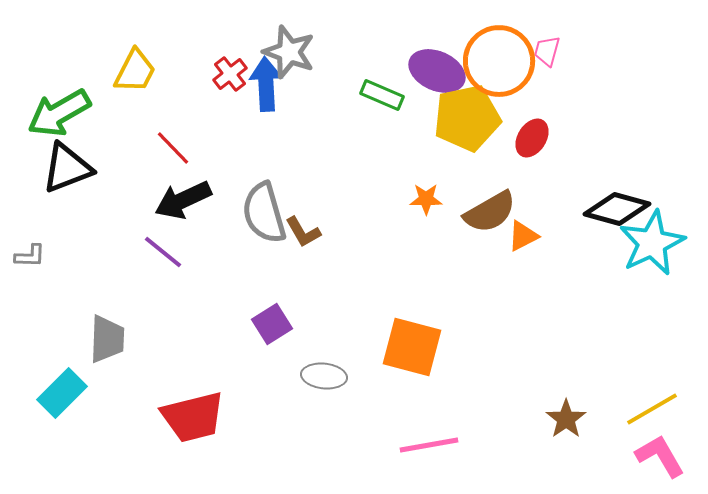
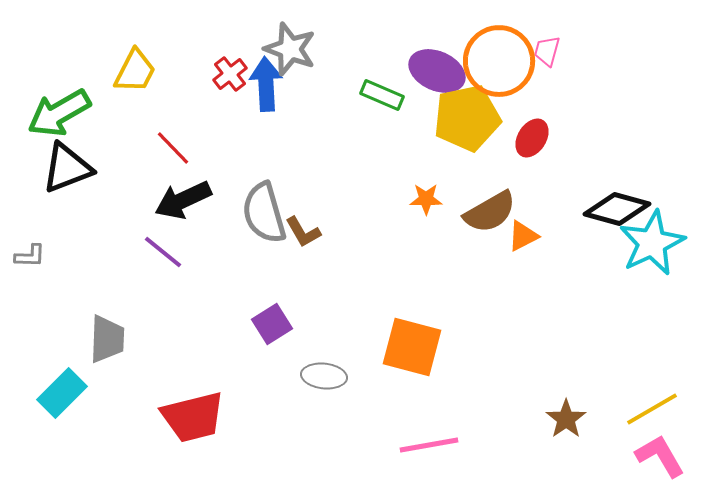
gray star: moved 1 px right, 3 px up
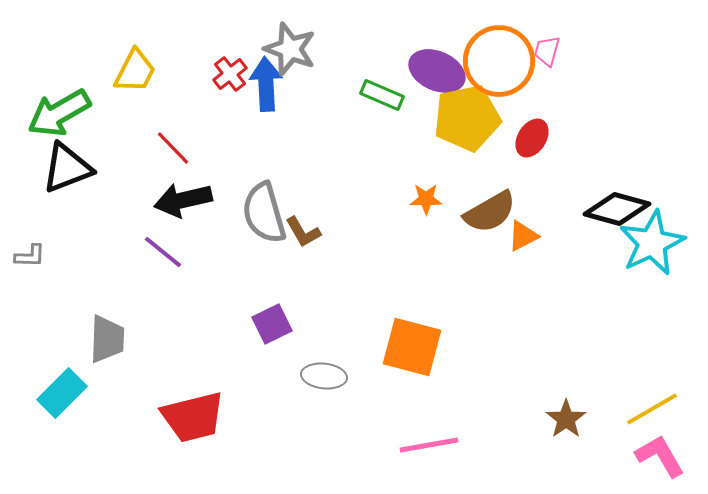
black arrow: rotated 12 degrees clockwise
purple square: rotated 6 degrees clockwise
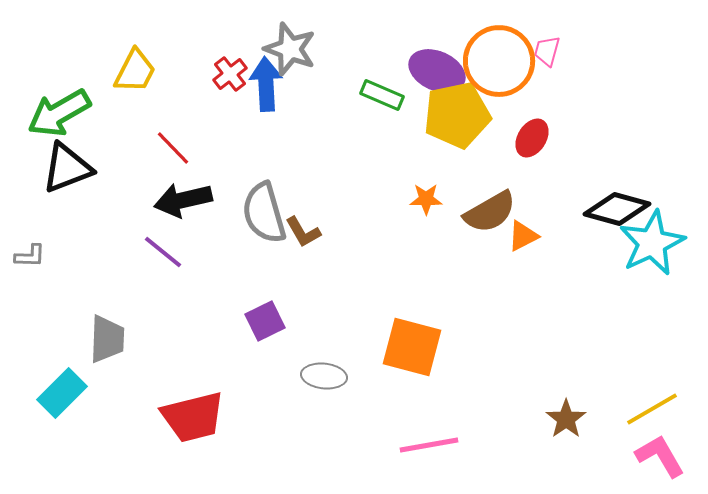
yellow pentagon: moved 10 px left, 3 px up
purple square: moved 7 px left, 3 px up
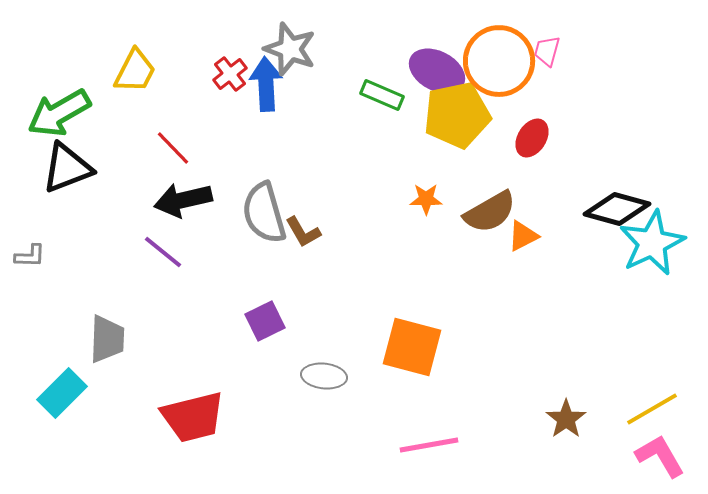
purple ellipse: rotated 4 degrees clockwise
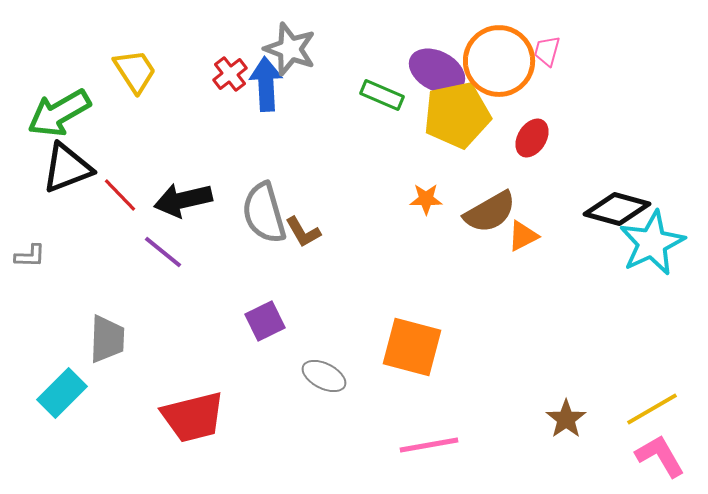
yellow trapezoid: rotated 60 degrees counterclockwise
red line: moved 53 px left, 47 px down
gray ellipse: rotated 21 degrees clockwise
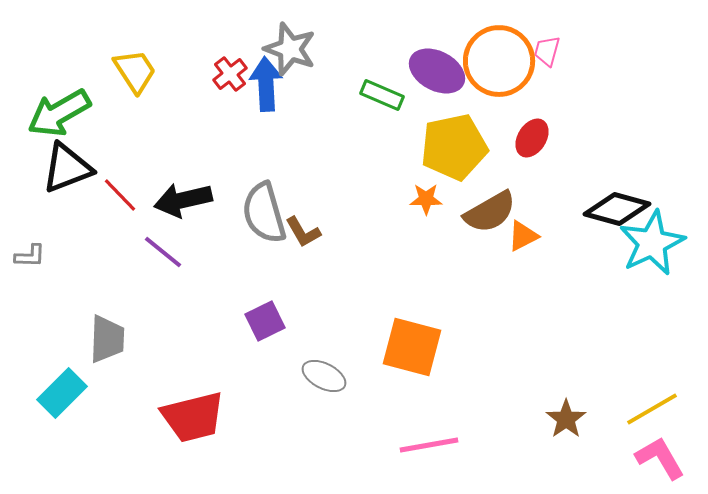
yellow pentagon: moved 3 px left, 32 px down
pink L-shape: moved 2 px down
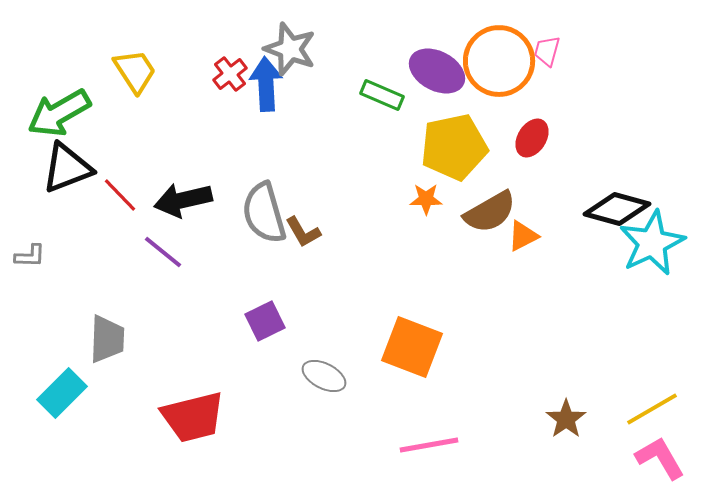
orange square: rotated 6 degrees clockwise
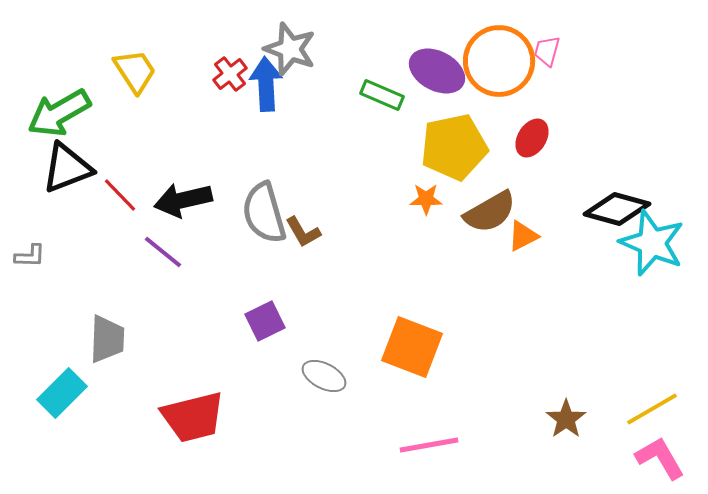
cyan star: rotated 24 degrees counterclockwise
